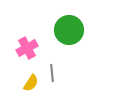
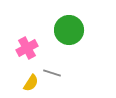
gray line: rotated 66 degrees counterclockwise
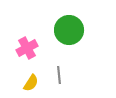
gray line: moved 7 px right, 2 px down; rotated 66 degrees clockwise
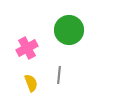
gray line: rotated 12 degrees clockwise
yellow semicircle: rotated 54 degrees counterclockwise
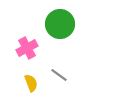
green circle: moved 9 px left, 6 px up
gray line: rotated 60 degrees counterclockwise
